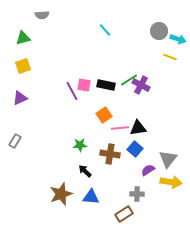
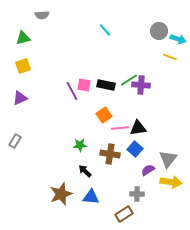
purple cross: rotated 24 degrees counterclockwise
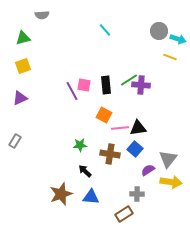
black rectangle: rotated 72 degrees clockwise
orange square: rotated 28 degrees counterclockwise
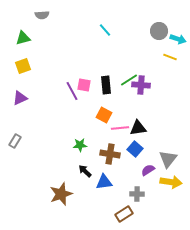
blue triangle: moved 13 px right, 15 px up; rotated 12 degrees counterclockwise
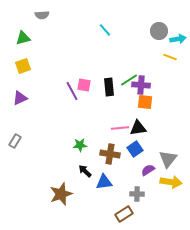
cyan arrow: rotated 28 degrees counterclockwise
black rectangle: moved 3 px right, 2 px down
orange square: moved 41 px right, 13 px up; rotated 21 degrees counterclockwise
blue square: rotated 14 degrees clockwise
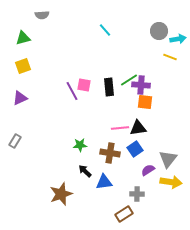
brown cross: moved 1 px up
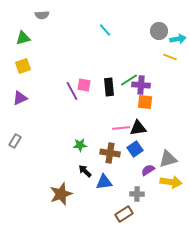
pink line: moved 1 px right
gray triangle: rotated 36 degrees clockwise
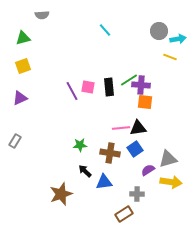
pink square: moved 4 px right, 2 px down
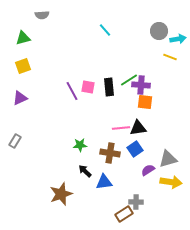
gray cross: moved 1 px left, 8 px down
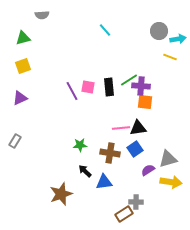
purple cross: moved 1 px down
